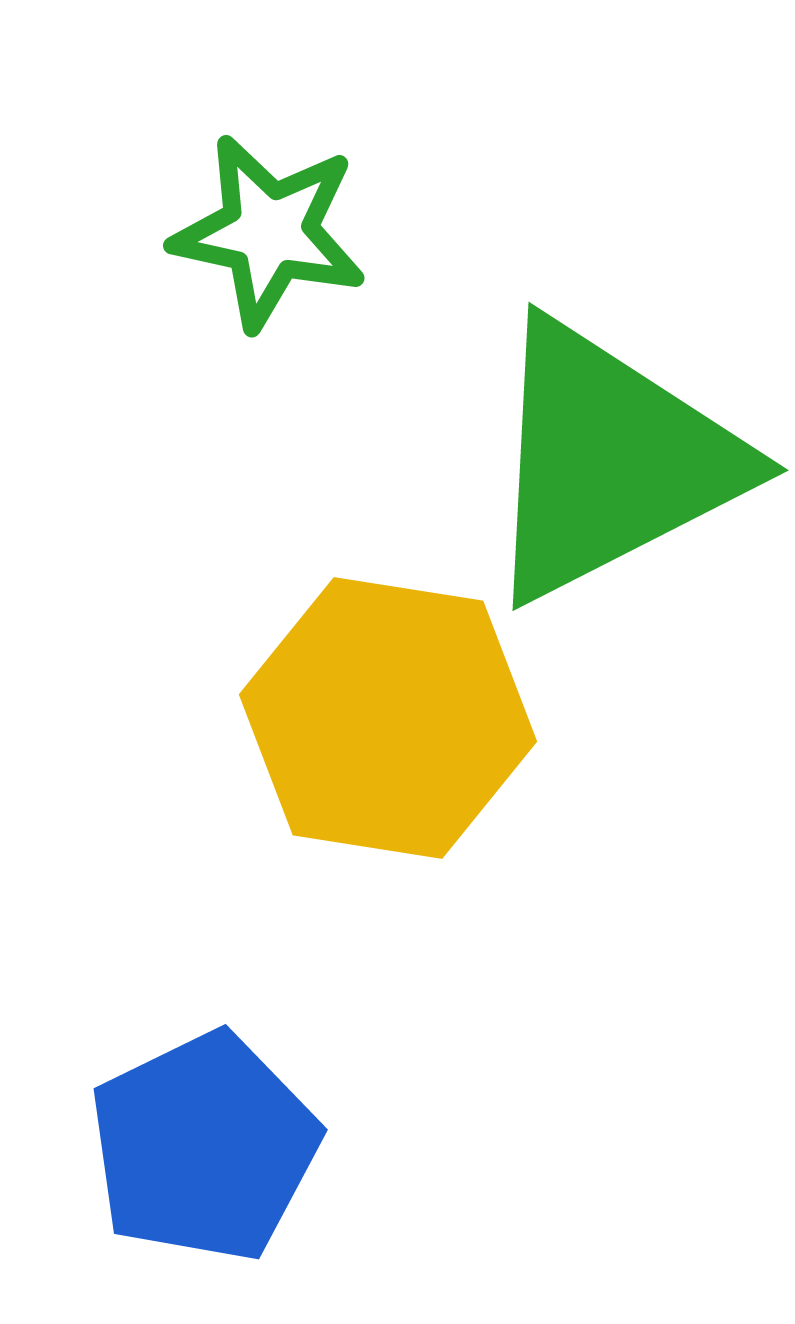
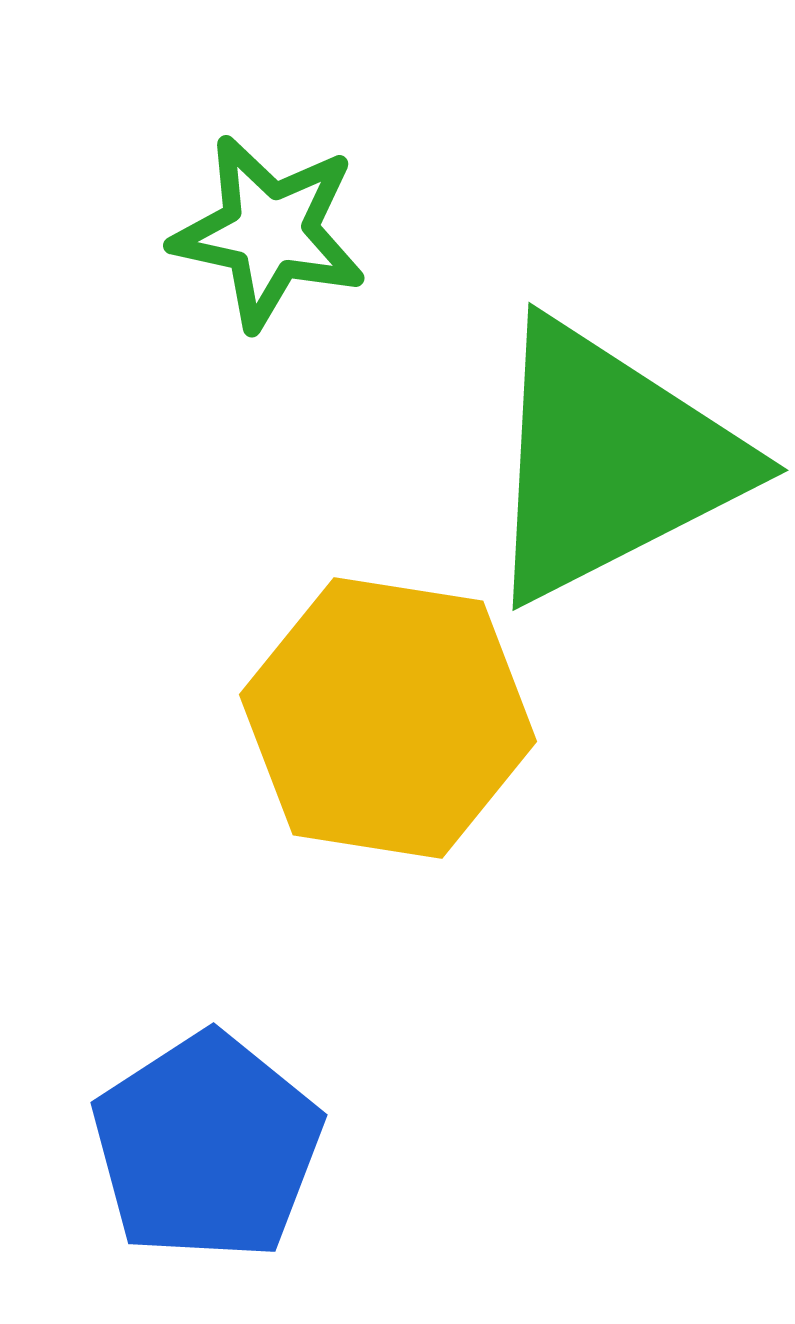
blue pentagon: moved 3 px right; rotated 7 degrees counterclockwise
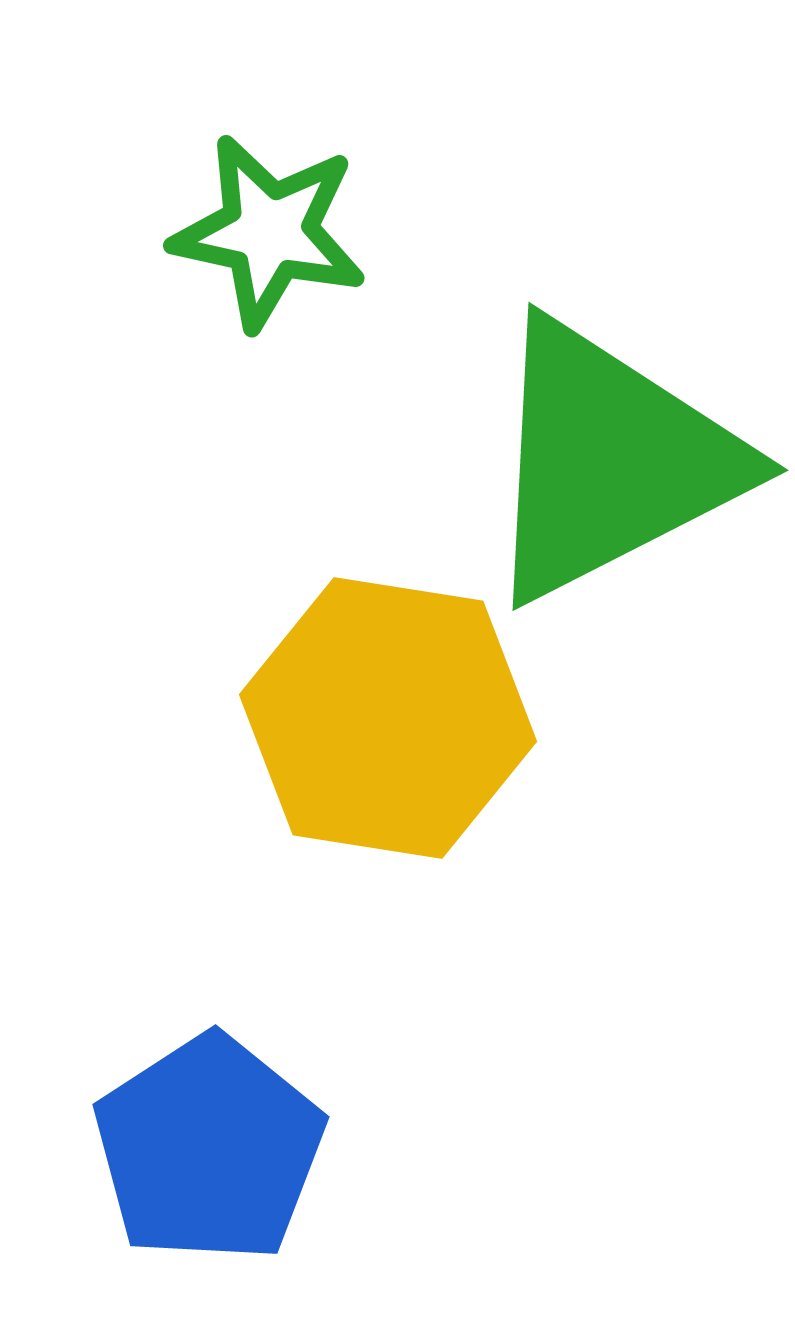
blue pentagon: moved 2 px right, 2 px down
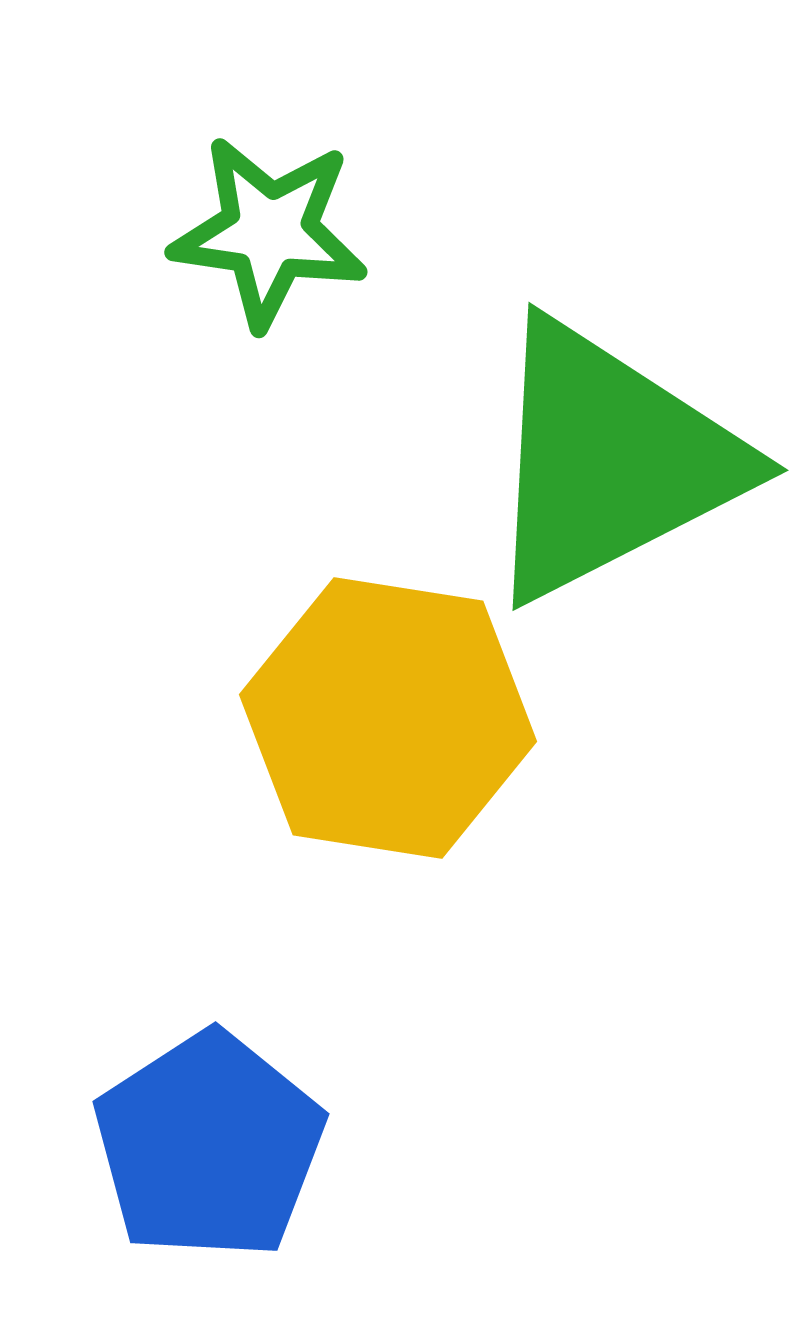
green star: rotated 4 degrees counterclockwise
blue pentagon: moved 3 px up
